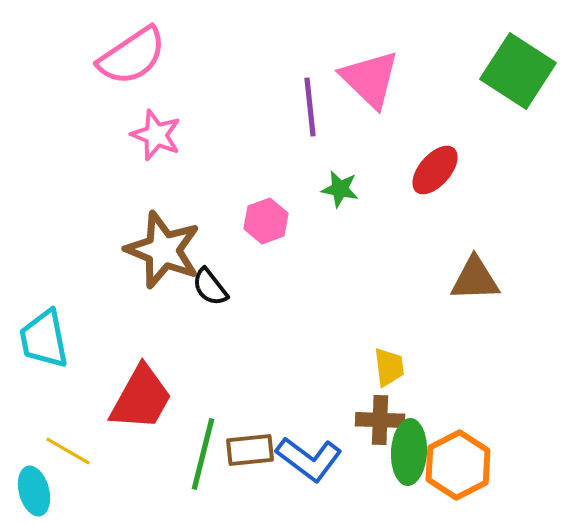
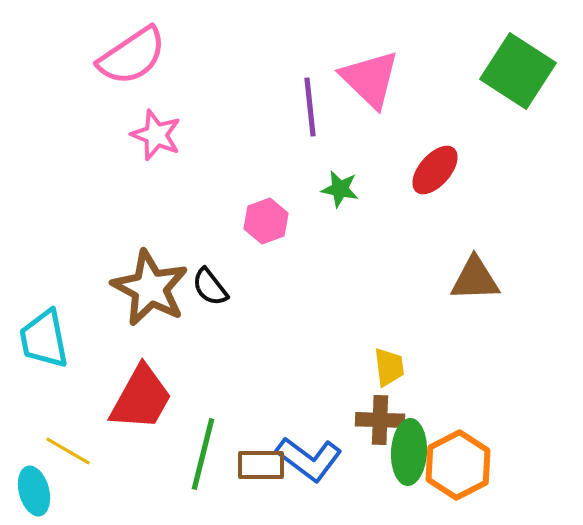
brown star: moved 13 px left, 38 px down; rotated 6 degrees clockwise
brown rectangle: moved 11 px right, 15 px down; rotated 6 degrees clockwise
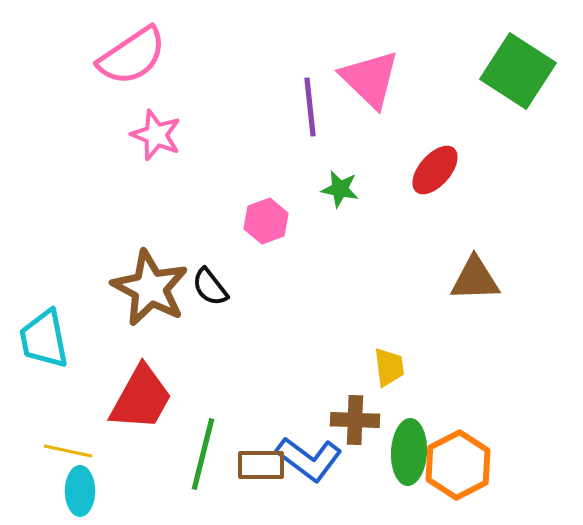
brown cross: moved 25 px left
yellow line: rotated 18 degrees counterclockwise
cyan ellipse: moved 46 px right; rotated 15 degrees clockwise
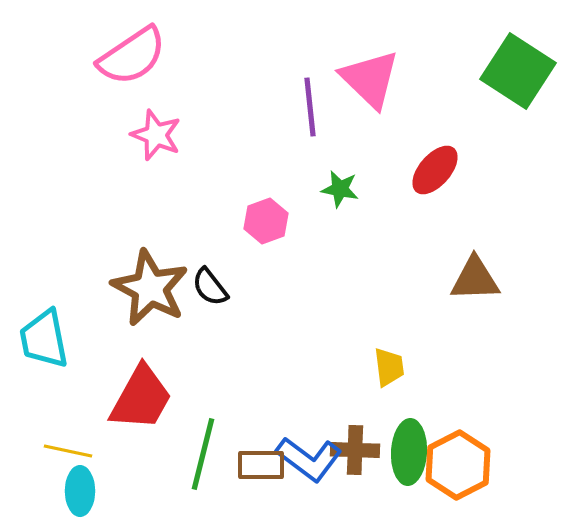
brown cross: moved 30 px down
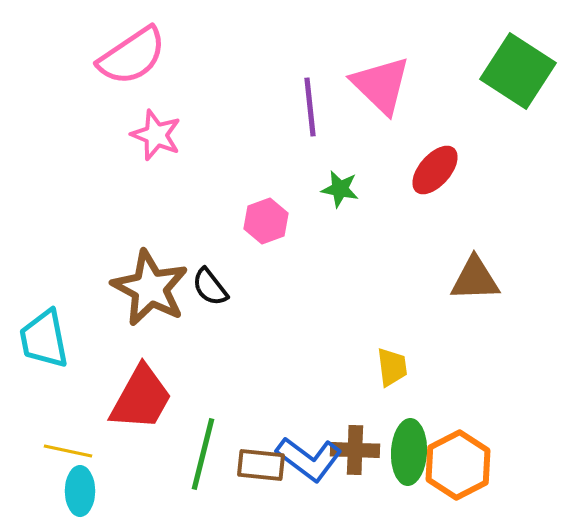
pink triangle: moved 11 px right, 6 px down
yellow trapezoid: moved 3 px right
brown rectangle: rotated 6 degrees clockwise
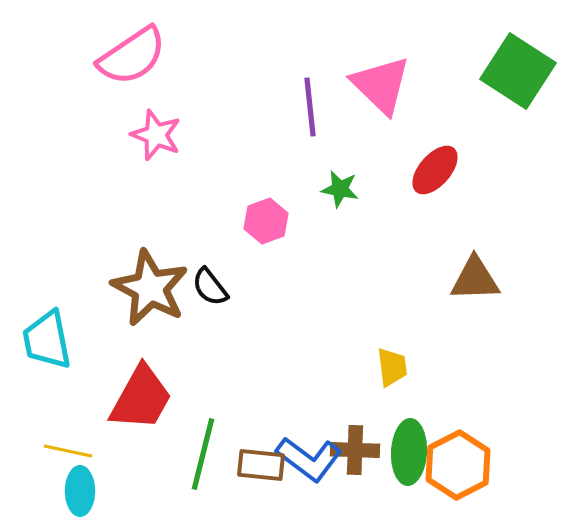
cyan trapezoid: moved 3 px right, 1 px down
